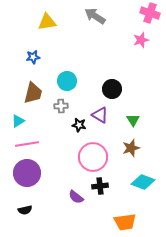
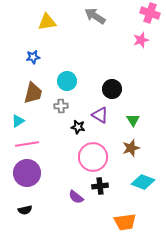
black star: moved 1 px left, 2 px down
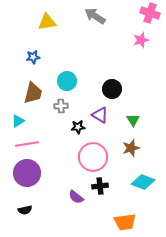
black star: rotated 16 degrees counterclockwise
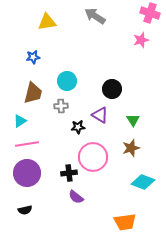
cyan triangle: moved 2 px right
black cross: moved 31 px left, 13 px up
